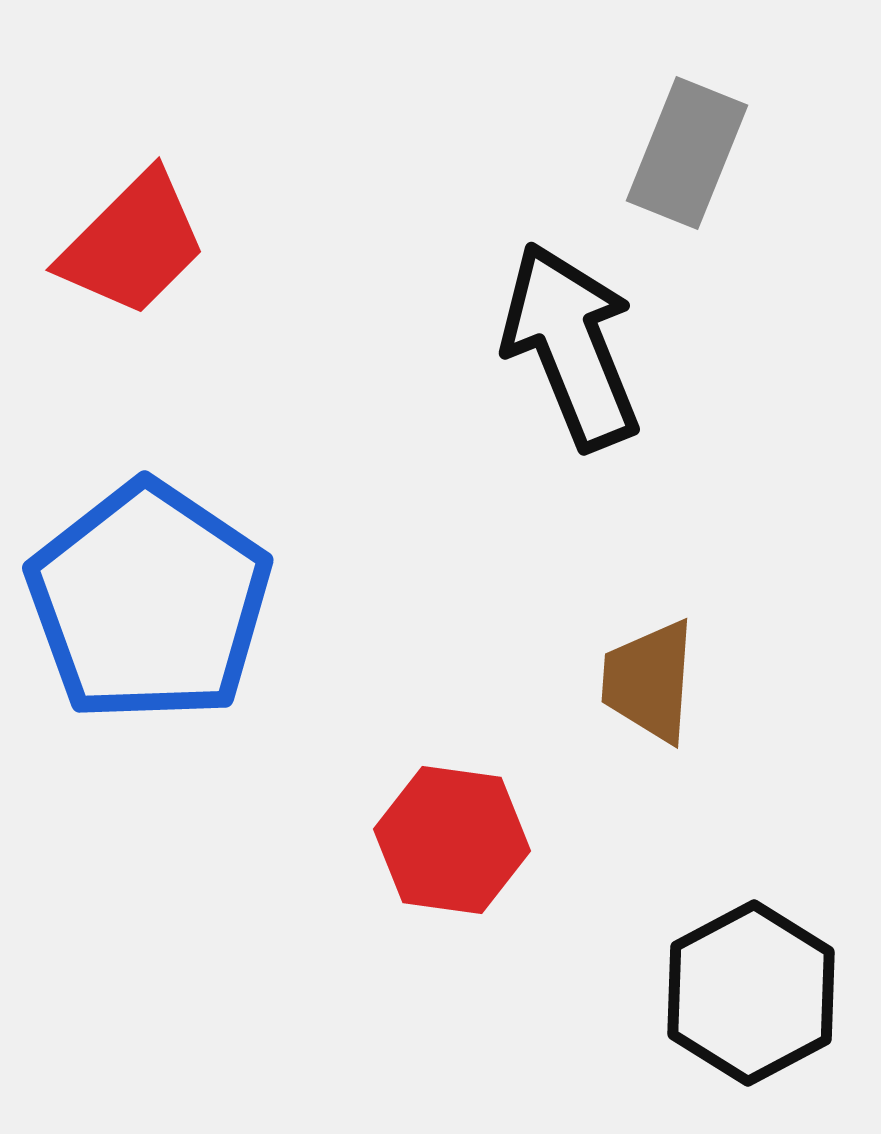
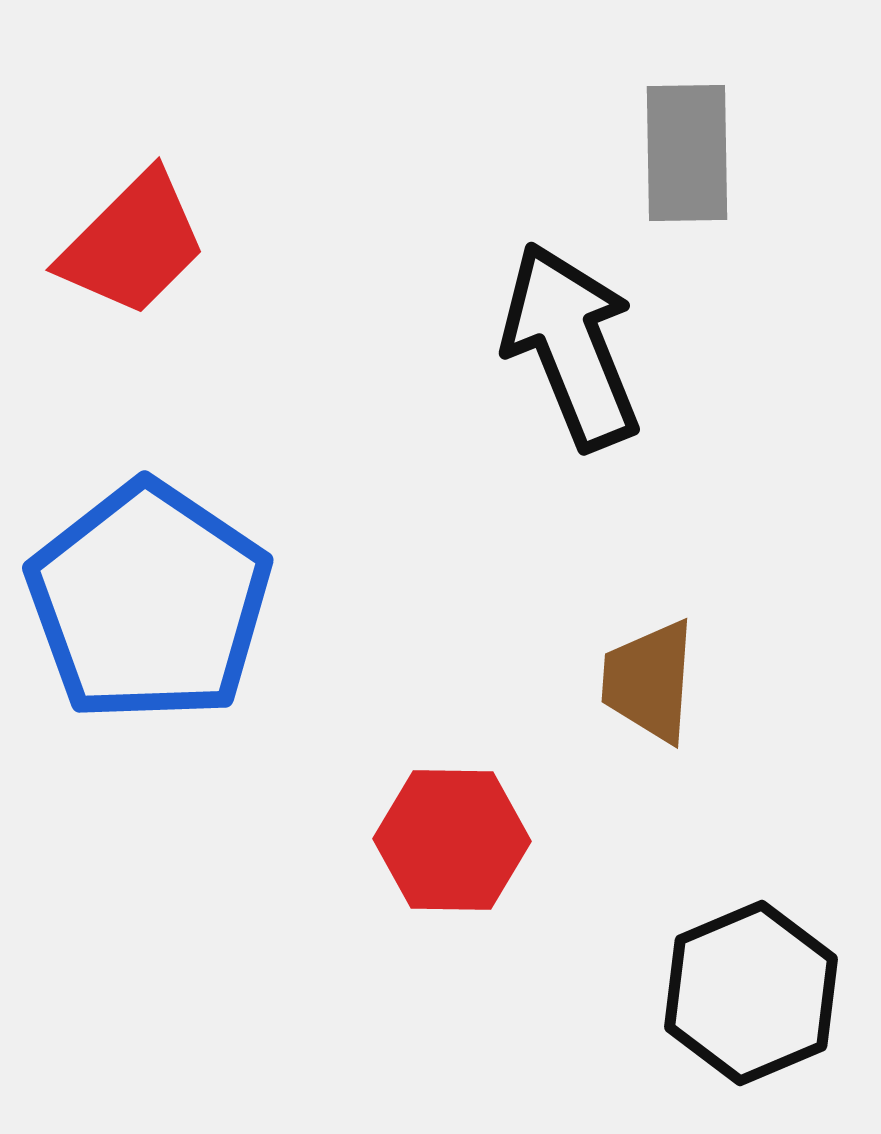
gray rectangle: rotated 23 degrees counterclockwise
red hexagon: rotated 7 degrees counterclockwise
black hexagon: rotated 5 degrees clockwise
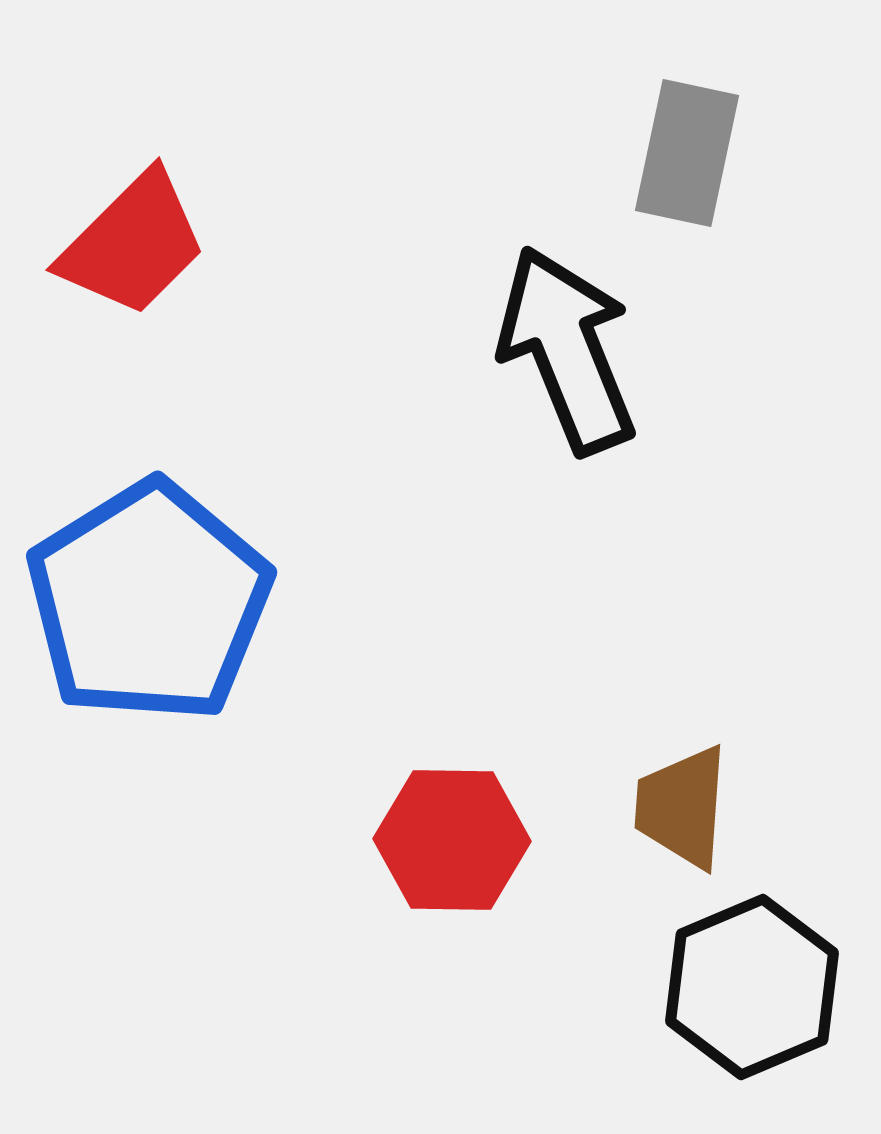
gray rectangle: rotated 13 degrees clockwise
black arrow: moved 4 px left, 4 px down
blue pentagon: rotated 6 degrees clockwise
brown trapezoid: moved 33 px right, 126 px down
black hexagon: moved 1 px right, 6 px up
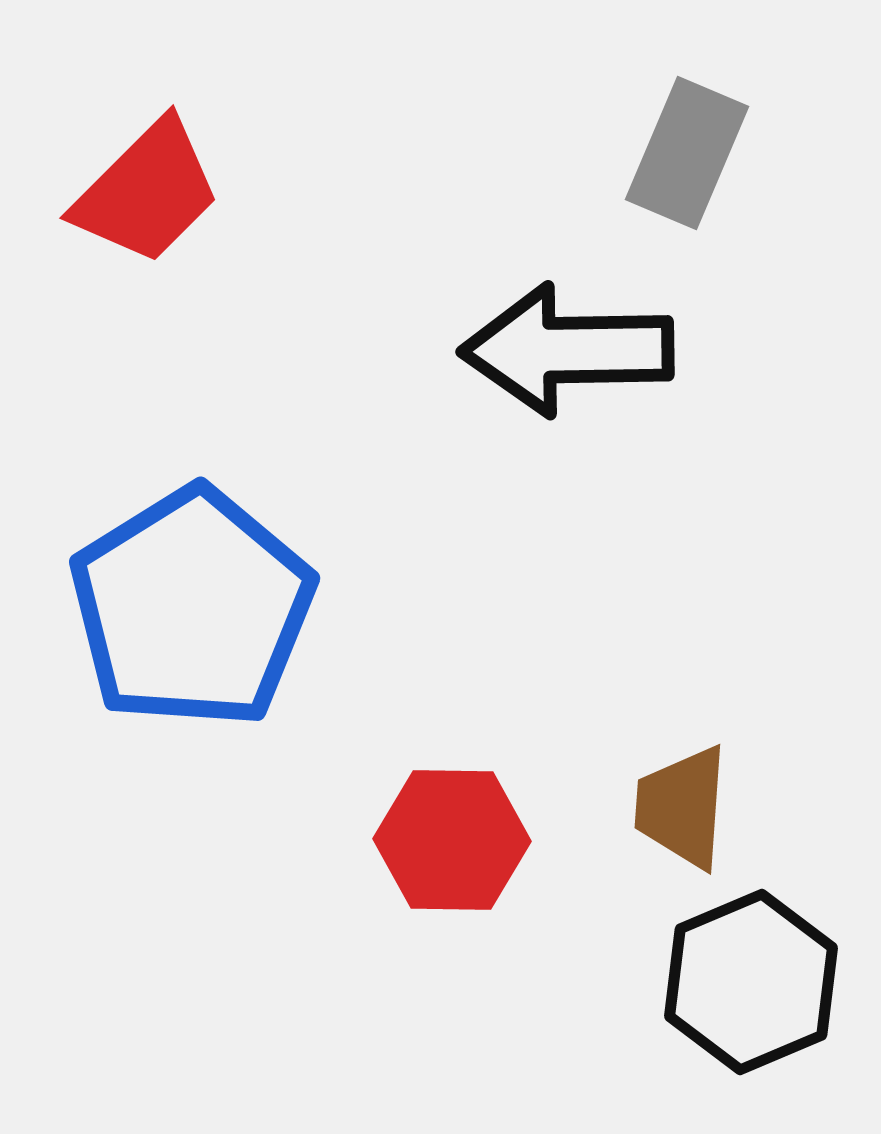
gray rectangle: rotated 11 degrees clockwise
red trapezoid: moved 14 px right, 52 px up
black arrow: rotated 69 degrees counterclockwise
blue pentagon: moved 43 px right, 6 px down
black hexagon: moved 1 px left, 5 px up
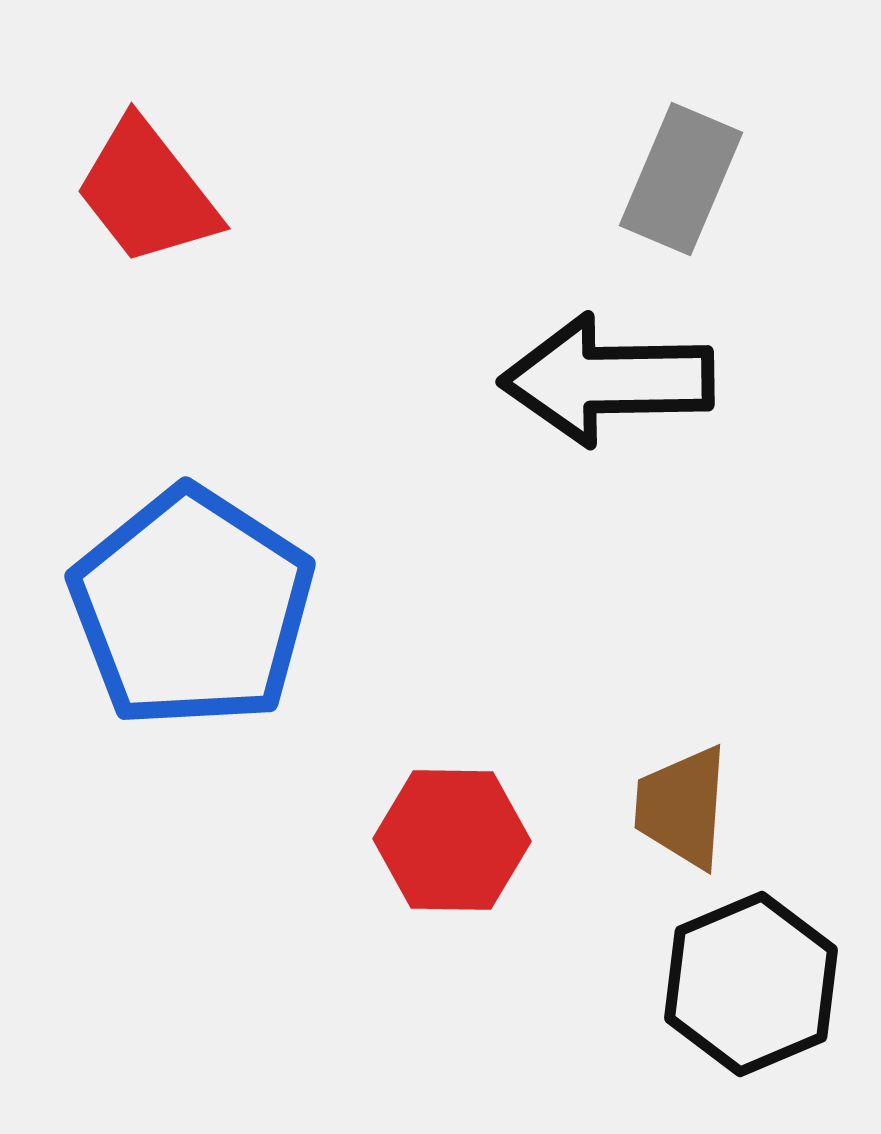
gray rectangle: moved 6 px left, 26 px down
red trapezoid: rotated 97 degrees clockwise
black arrow: moved 40 px right, 30 px down
blue pentagon: rotated 7 degrees counterclockwise
black hexagon: moved 2 px down
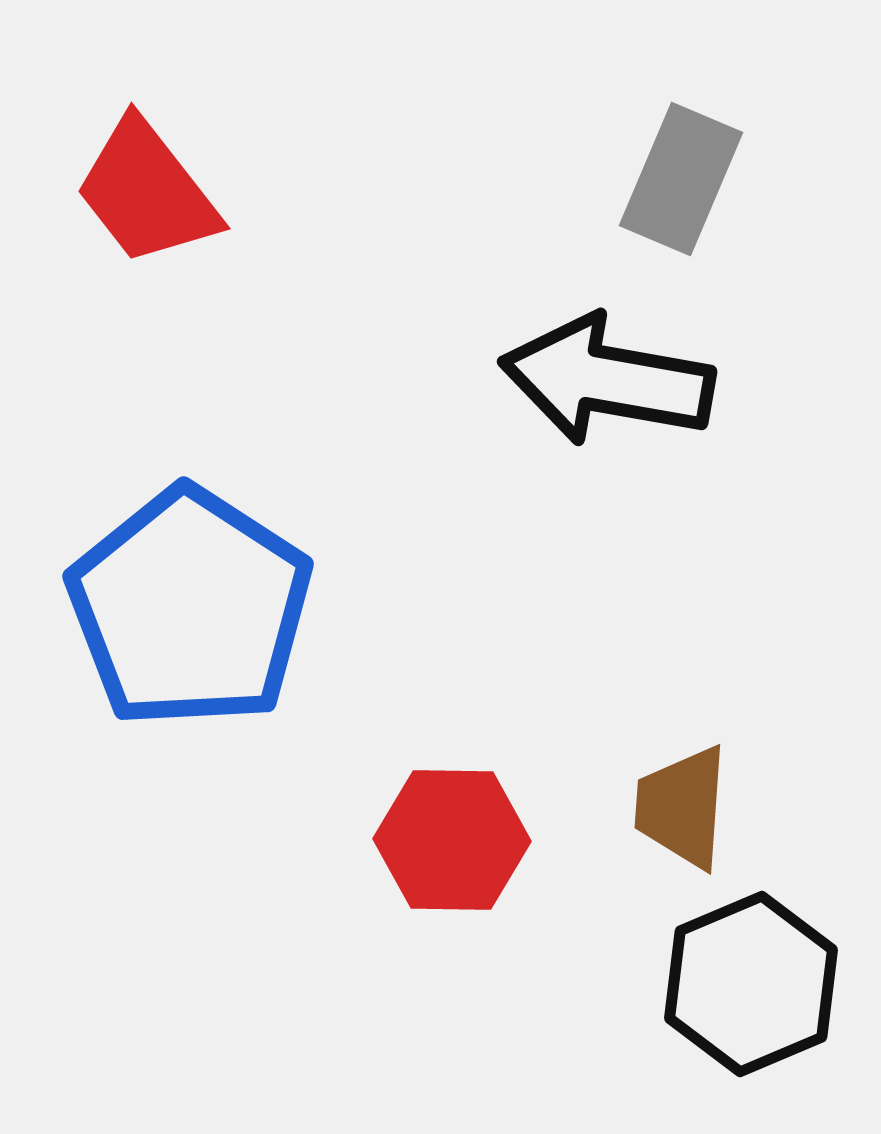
black arrow: rotated 11 degrees clockwise
blue pentagon: moved 2 px left
